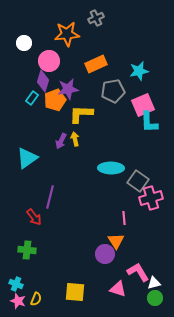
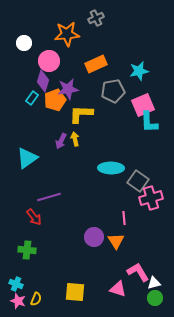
purple line: moved 1 px left; rotated 60 degrees clockwise
purple circle: moved 11 px left, 17 px up
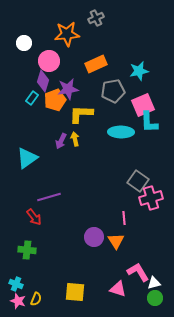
cyan ellipse: moved 10 px right, 36 px up
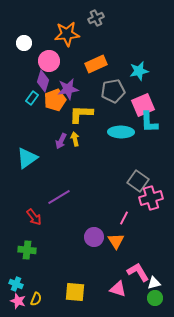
purple line: moved 10 px right; rotated 15 degrees counterclockwise
pink line: rotated 32 degrees clockwise
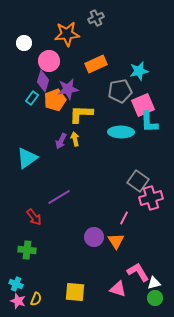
gray pentagon: moved 7 px right
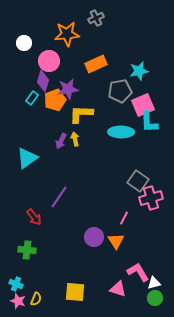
purple line: rotated 25 degrees counterclockwise
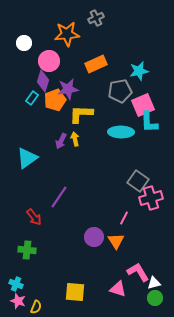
yellow semicircle: moved 8 px down
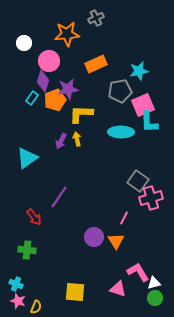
yellow arrow: moved 2 px right
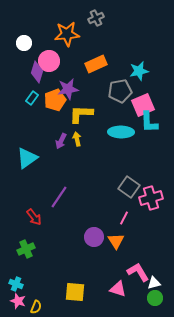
purple diamond: moved 6 px left, 9 px up
gray square: moved 9 px left, 6 px down
green cross: moved 1 px left, 1 px up; rotated 30 degrees counterclockwise
